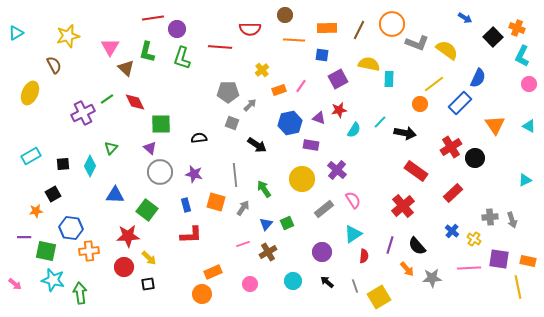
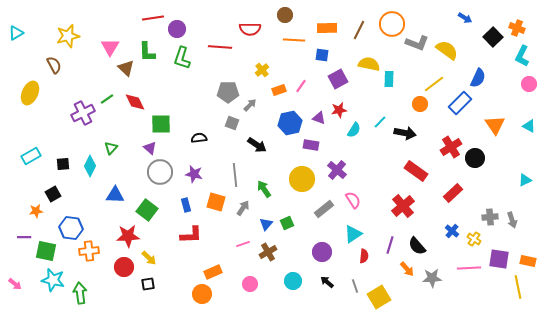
green L-shape at (147, 52): rotated 15 degrees counterclockwise
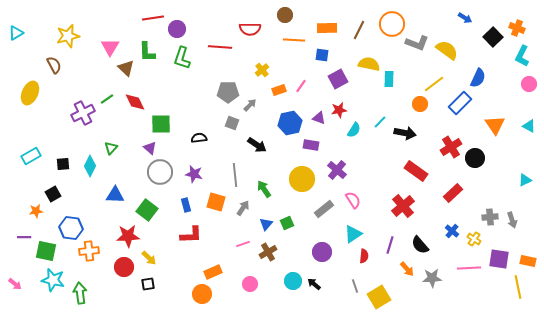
black semicircle at (417, 246): moved 3 px right, 1 px up
black arrow at (327, 282): moved 13 px left, 2 px down
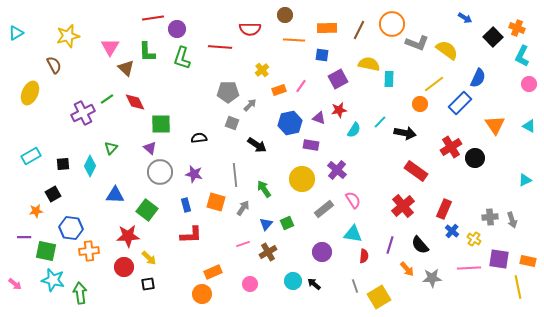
red rectangle at (453, 193): moved 9 px left, 16 px down; rotated 24 degrees counterclockwise
cyan triangle at (353, 234): rotated 42 degrees clockwise
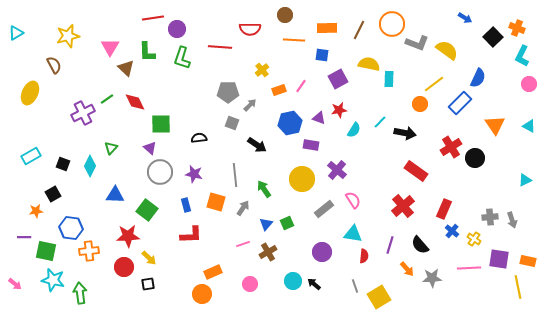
black square at (63, 164): rotated 24 degrees clockwise
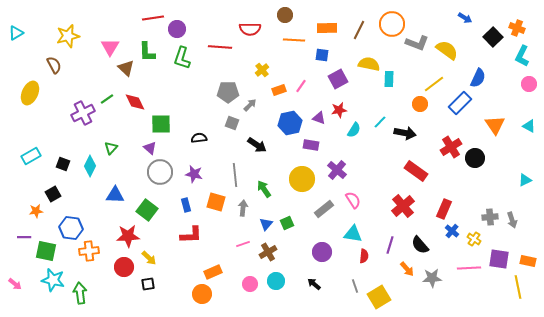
gray arrow at (243, 208): rotated 28 degrees counterclockwise
cyan circle at (293, 281): moved 17 px left
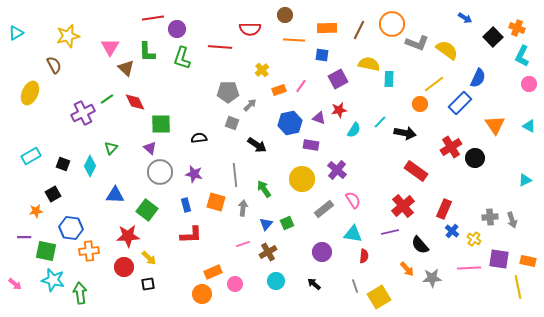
purple line at (390, 245): moved 13 px up; rotated 60 degrees clockwise
pink circle at (250, 284): moved 15 px left
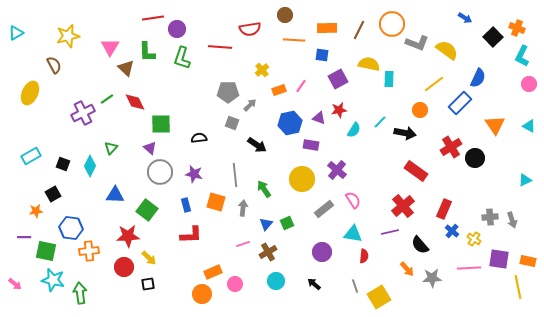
red semicircle at (250, 29): rotated 10 degrees counterclockwise
orange circle at (420, 104): moved 6 px down
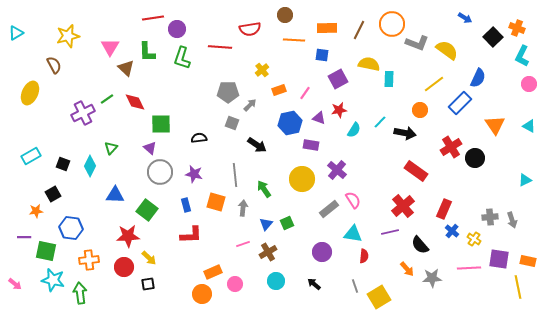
pink line at (301, 86): moved 4 px right, 7 px down
gray rectangle at (324, 209): moved 5 px right
orange cross at (89, 251): moved 9 px down
